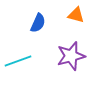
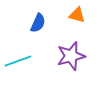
orange triangle: moved 1 px right
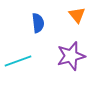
orange triangle: rotated 36 degrees clockwise
blue semicircle: rotated 30 degrees counterclockwise
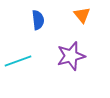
orange triangle: moved 5 px right
blue semicircle: moved 3 px up
